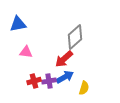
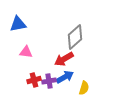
red arrow: rotated 12 degrees clockwise
red cross: moved 1 px up
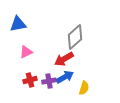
pink triangle: rotated 32 degrees counterclockwise
red cross: moved 4 px left
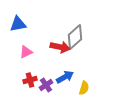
red arrow: moved 4 px left, 12 px up; rotated 138 degrees counterclockwise
purple cross: moved 3 px left, 4 px down; rotated 24 degrees counterclockwise
